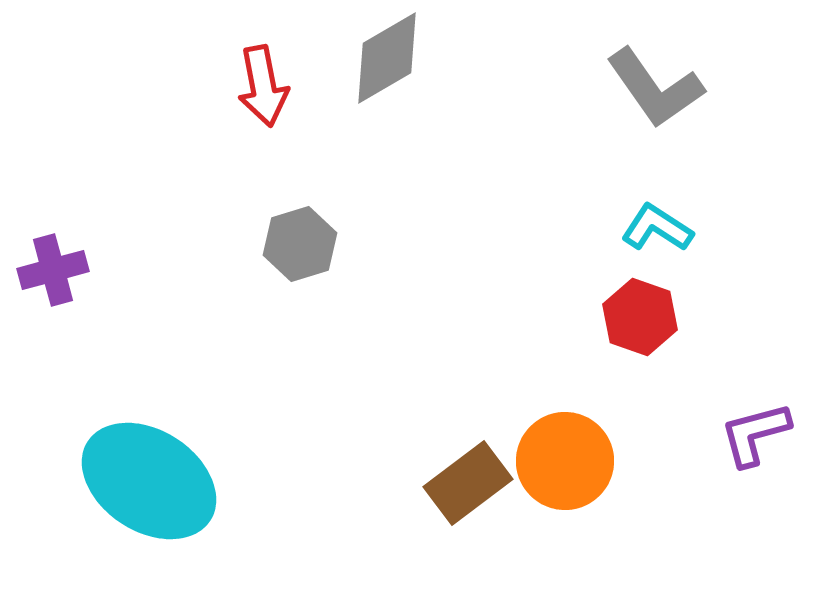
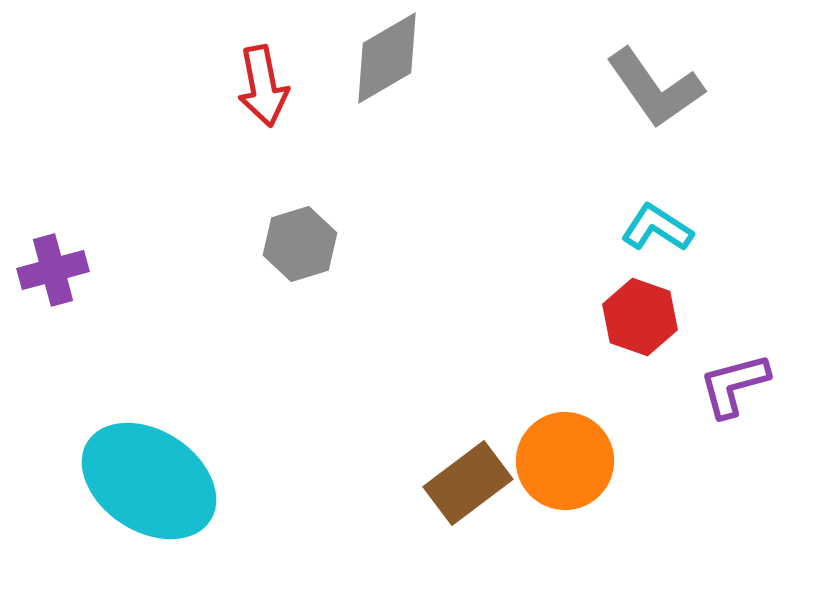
purple L-shape: moved 21 px left, 49 px up
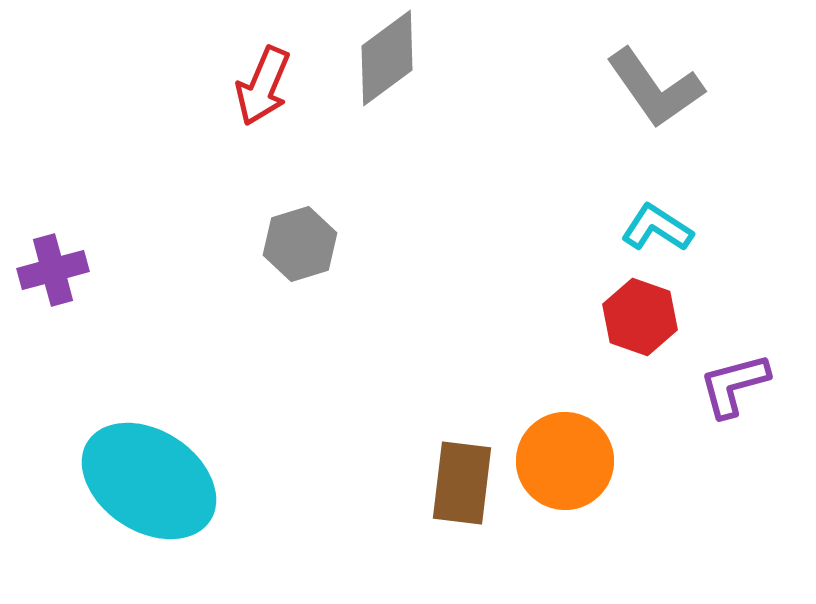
gray diamond: rotated 6 degrees counterclockwise
red arrow: rotated 34 degrees clockwise
brown rectangle: moved 6 px left; rotated 46 degrees counterclockwise
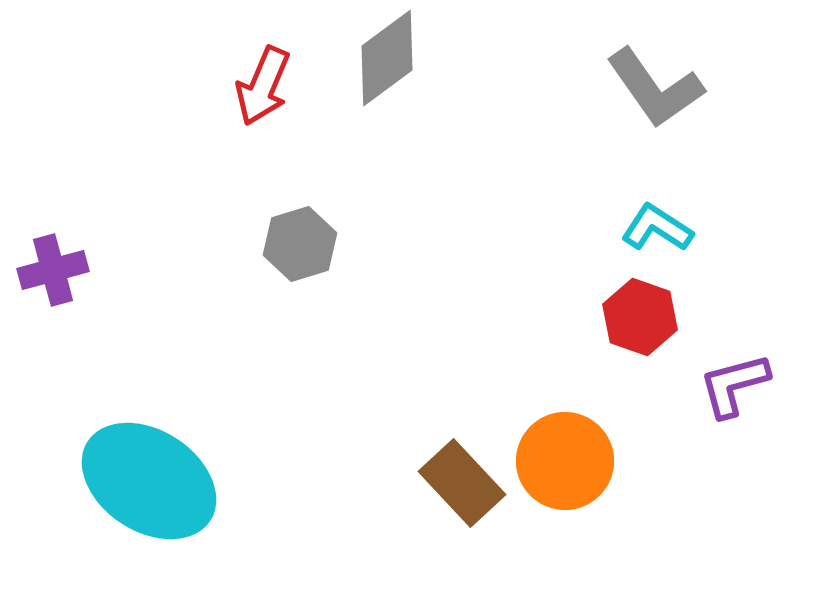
brown rectangle: rotated 50 degrees counterclockwise
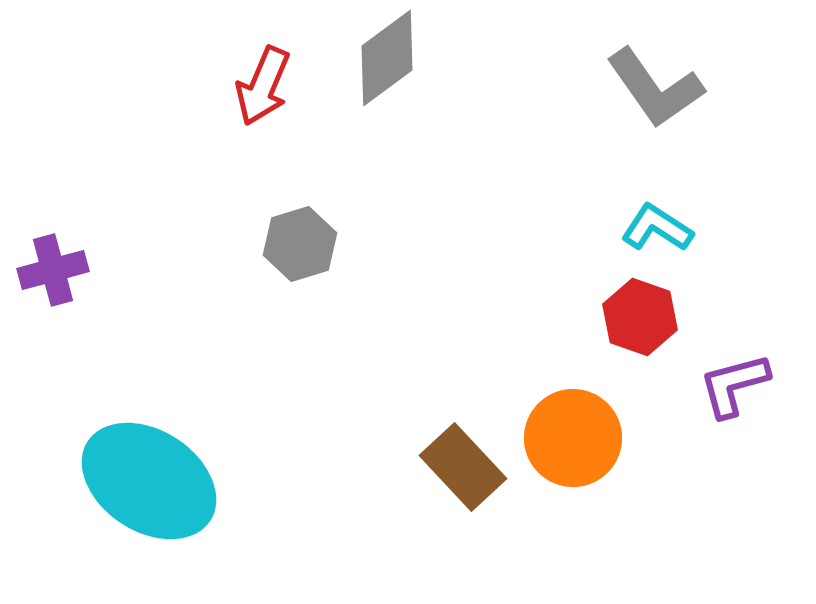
orange circle: moved 8 px right, 23 px up
brown rectangle: moved 1 px right, 16 px up
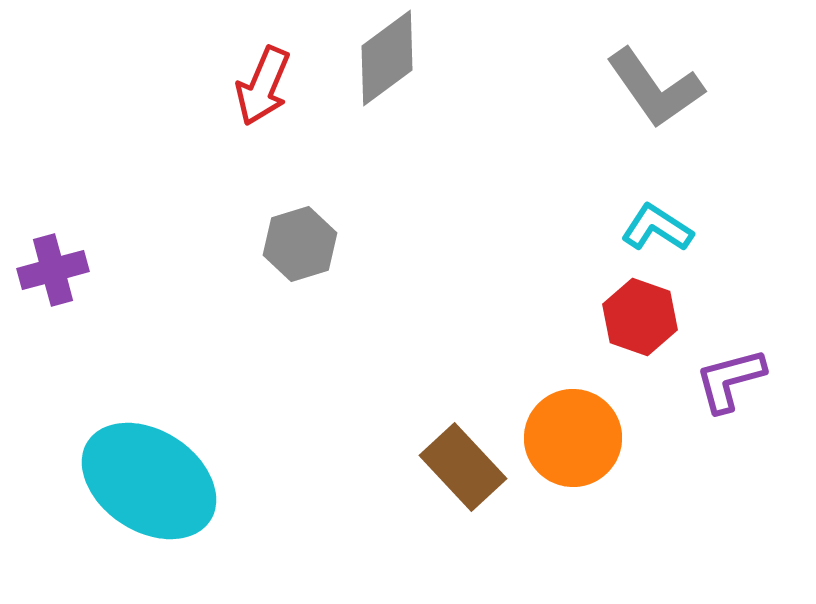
purple L-shape: moved 4 px left, 5 px up
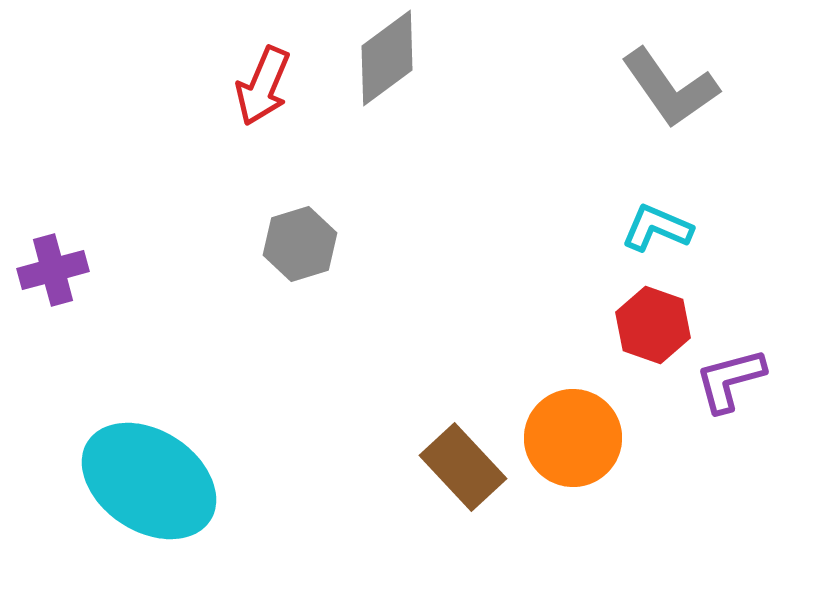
gray L-shape: moved 15 px right
cyan L-shape: rotated 10 degrees counterclockwise
red hexagon: moved 13 px right, 8 px down
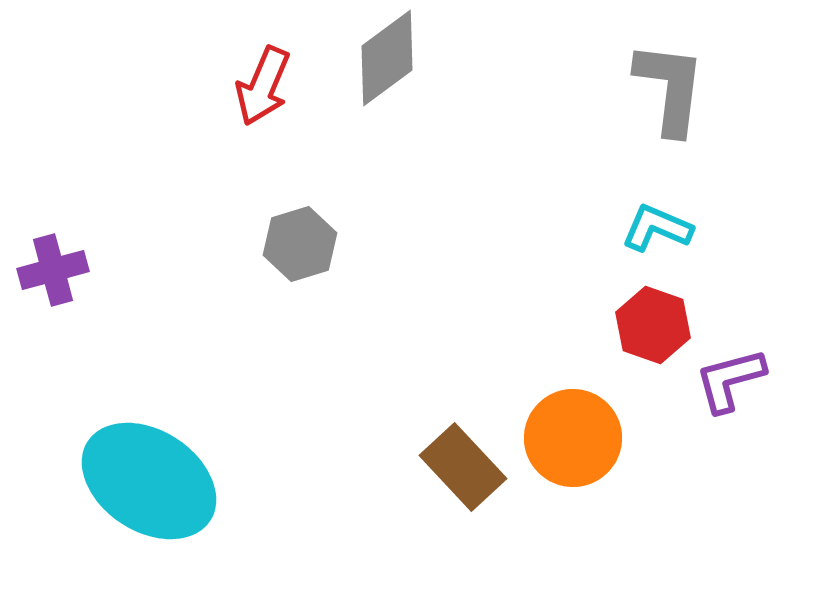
gray L-shape: rotated 138 degrees counterclockwise
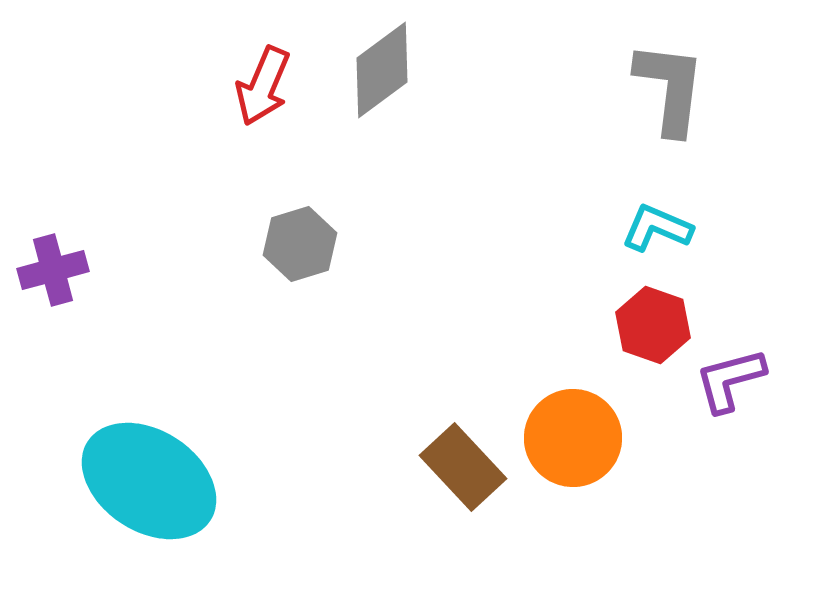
gray diamond: moved 5 px left, 12 px down
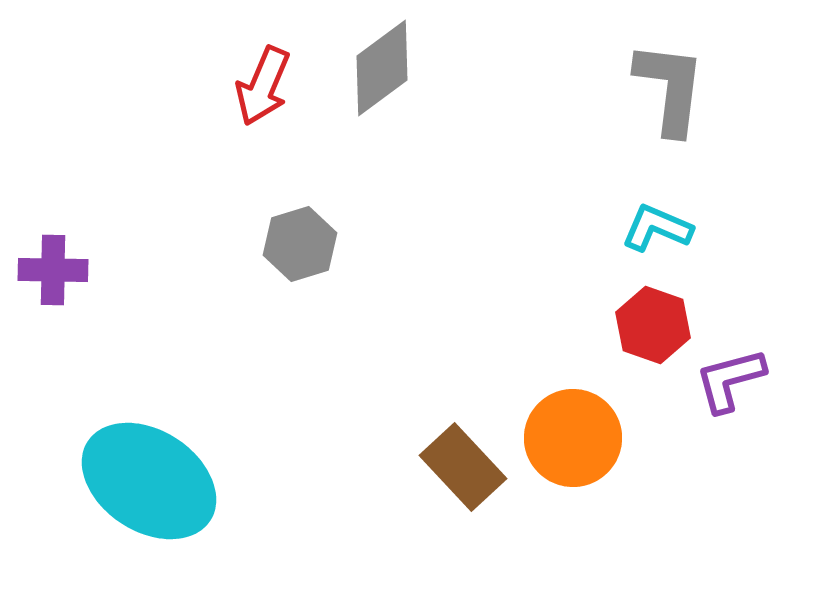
gray diamond: moved 2 px up
purple cross: rotated 16 degrees clockwise
